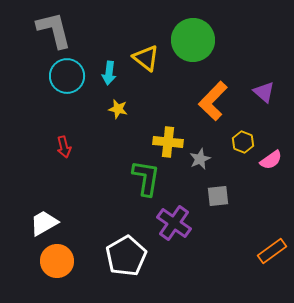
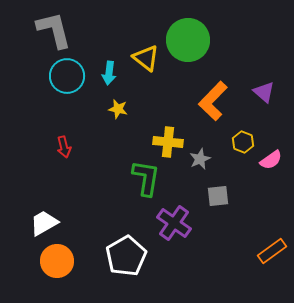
green circle: moved 5 px left
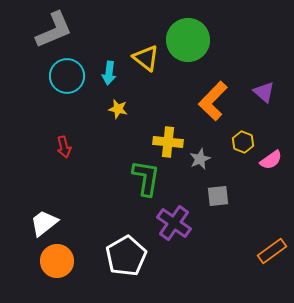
gray L-shape: rotated 81 degrees clockwise
white trapezoid: rotated 8 degrees counterclockwise
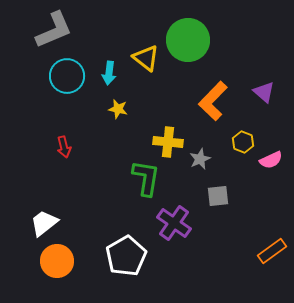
pink semicircle: rotated 10 degrees clockwise
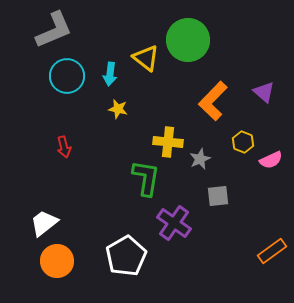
cyan arrow: moved 1 px right, 1 px down
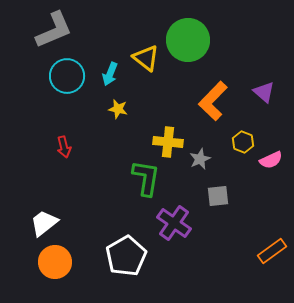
cyan arrow: rotated 15 degrees clockwise
orange circle: moved 2 px left, 1 px down
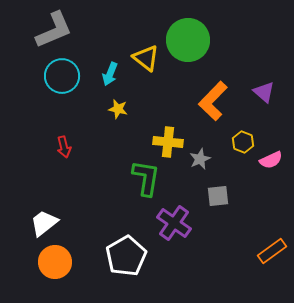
cyan circle: moved 5 px left
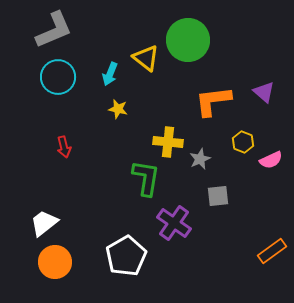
cyan circle: moved 4 px left, 1 px down
orange L-shape: rotated 39 degrees clockwise
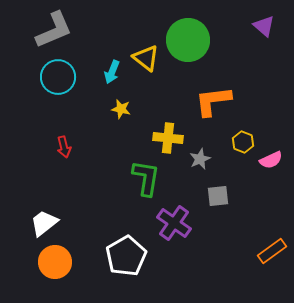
cyan arrow: moved 2 px right, 2 px up
purple triangle: moved 66 px up
yellow star: moved 3 px right
yellow cross: moved 4 px up
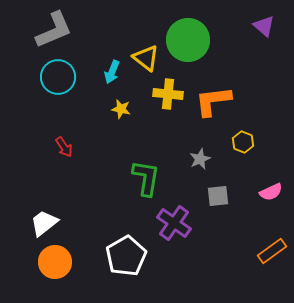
yellow cross: moved 44 px up
red arrow: rotated 20 degrees counterclockwise
pink semicircle: moved 32 px down
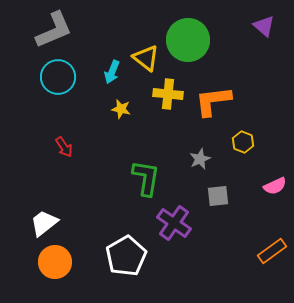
pink semicircle: moved 4 px right, 6 px up
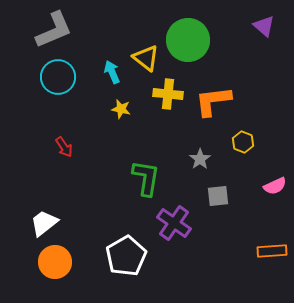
cyan arrow: rotated 135 degrees clockwise
gray star: rotated 10 degrees counterclockwise
orange rectangle: rotated 32 degrees clockwise
